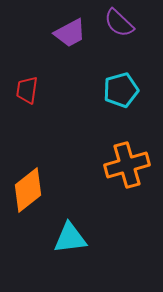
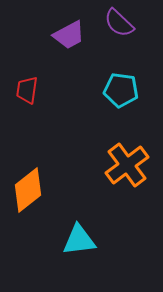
purple trapezoid: moved 1 px left, 2 px down
cyan pentagon: rotated 24 degrees clockwise
orange cross: rotated 21 degrees counterclockwise
cyan triangle: moved 9 px right, 2 px down
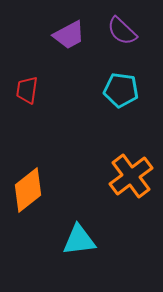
purple semicircle: moved 3 px right, 8 px down
orange cross: moved 4 px right, 11 px down
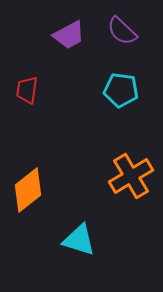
orange cross: rotated 6 degrees clockwise
cyan triangle: rotated 24 degrees clockwise
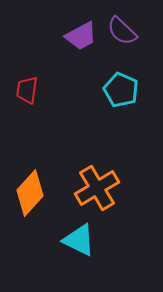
purple trapezoid: moved 12 px right, 1 px down
cyan pentagon: rotated 16 degrees clockwise
orange cross: moved 34 px left, 12 px down
orange diamond: moved 2 px right, 3 px down; rotated 9 degrees counterclockwise
cyan triangle: rotated 9 degrees clockwise
